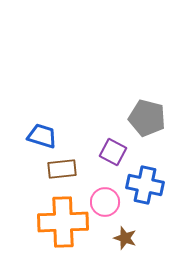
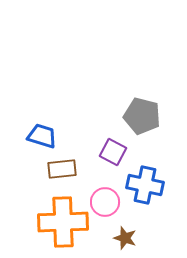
gray pentagon: moved 5 px left, 2 px up
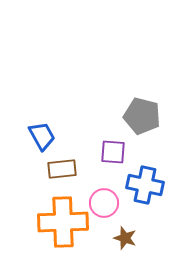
blue trapezoid: rotated 44 degrees clockwise
purple square: rotated 24 degrees counterclockwise
pink circle: moved 1 px left, 1 px down
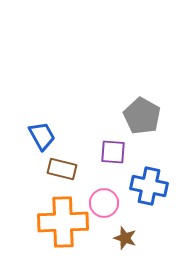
gray pentagon: rotated 15 degrees clockwise
brown rectangle: rotated 20 degrees clockwise
blue cross: moved 4 px right, 1 px down
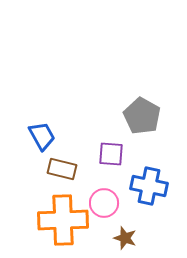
purple square: moved 2 px left, 2 px down
orange cross: moved 2 px up
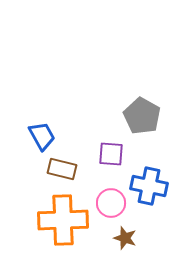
pink circle: moved 7 px right
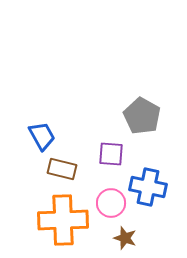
blue cross: moved 1 px left, 1 px down
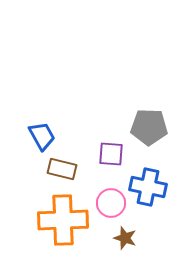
gray pentagon: moved 7 px right, 11 px down; rotated 27 degrees counterclockwise
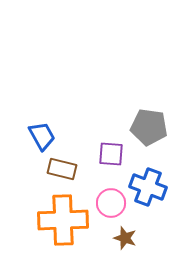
gray pentagon: rotated 6 degrees clockwise
blue cross: rotated 9 degrees clockwise
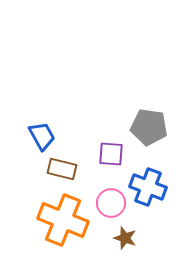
orange cross: rotated 24 degrees clockwise
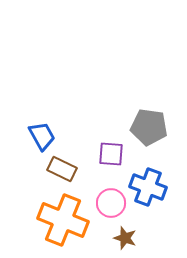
brown rectangle: rotated 12 degrees clockwise
